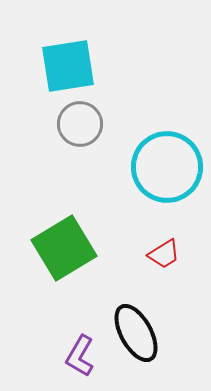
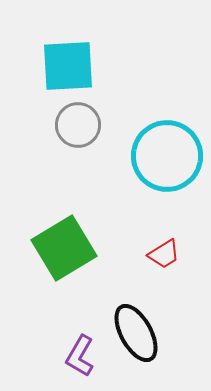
cyan square: rotated 6 degrees clockwise
gray circle: moved 2 px left, 1 px down
cyan circle: moved 11 px up
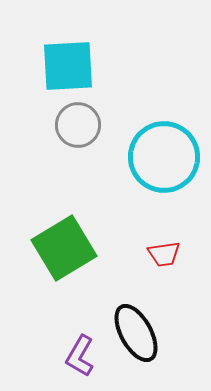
cyan circle: moved 3 px left, 1 px down
red trapezoid: rotated 24 degrees clockwise
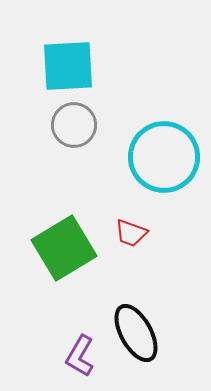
gray circle: moved 4 px left
red trapezoid: moved 33 px left, 21 px up; rotated 28 degrees clockwise
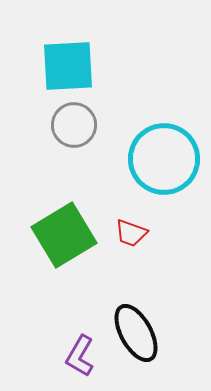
cyan circle: moved 2 px down
green square: moved 13 px up
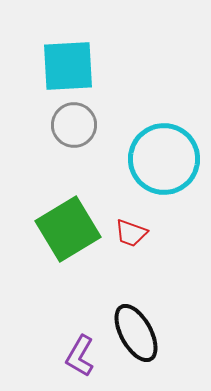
green square: moved 4 px right, 6 px up
